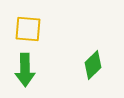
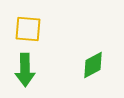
green diamond: rotated 16 degrees clockwise
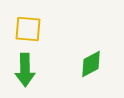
green diamond: moved 2 px left, 1 px up
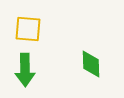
green diamond: rotated 64 degrees counterclockwise
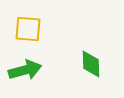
green arrow: rotated 104 degrees counterclockwise
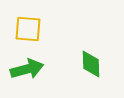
green arrow: moved 2 px right, 1 px up
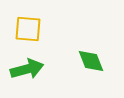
green diamond: moved 3 px up; rotated 20 degrees counterclockwise
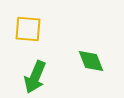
green arrow: moved 8 px right, 8 px down; rotated 128 degrees clockwise
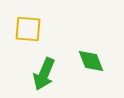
green arrow: moved 9 px right, 3 px up
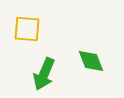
yellow square: moved 1 px left
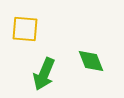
yellow square: moved 2 px left
